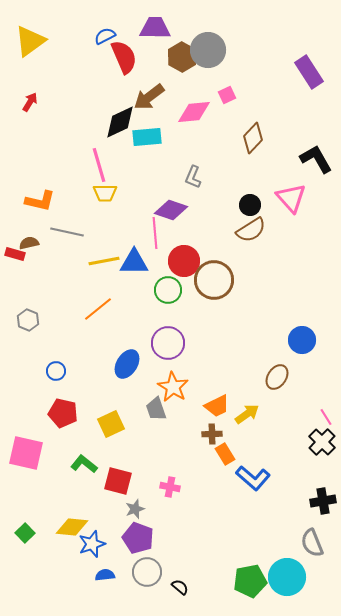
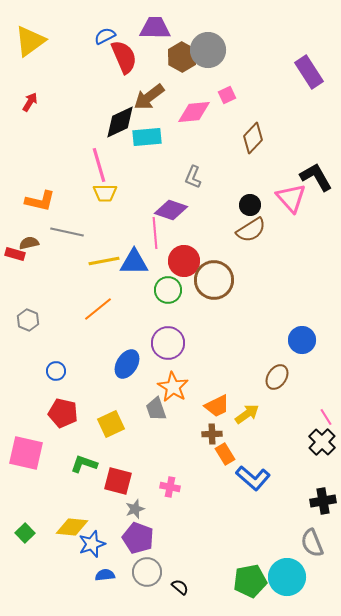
black L-shape at (316, 159): moved 18 px down
green L-shape at (84, 464): rotated 20 degrees counterclockwise
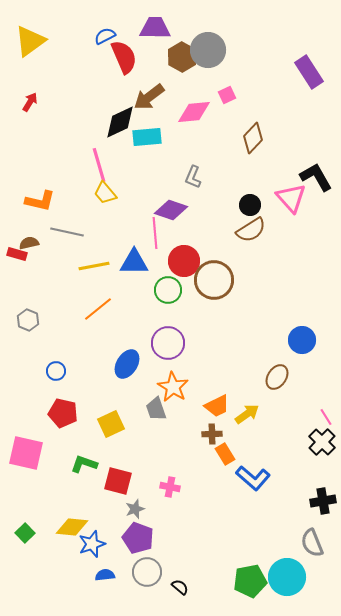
yellow trapezoid at (105, 193): rotated 50 degrees clockwise
red rectangle at (15, 254): moved 2 px right
yellow line at (104, 261): moved 10 px left, 5 px down
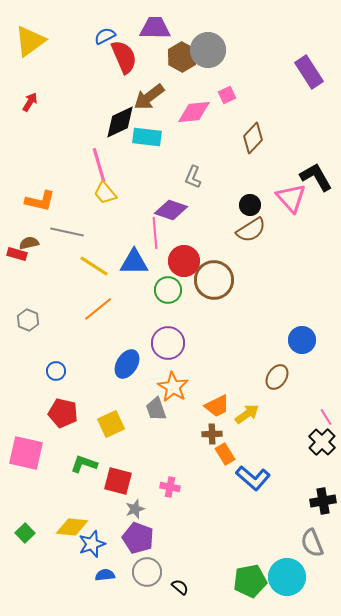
cyan rectangle at (147, 137): rotated 12 degrees clockwise
yellow line at (94, 266): rotated 44 degrees clockwise
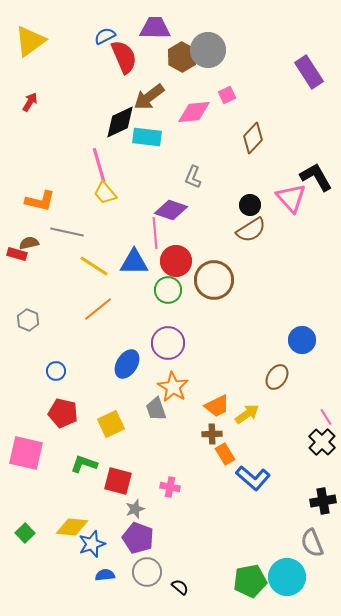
red circle at (184, 261): moved 8 px left
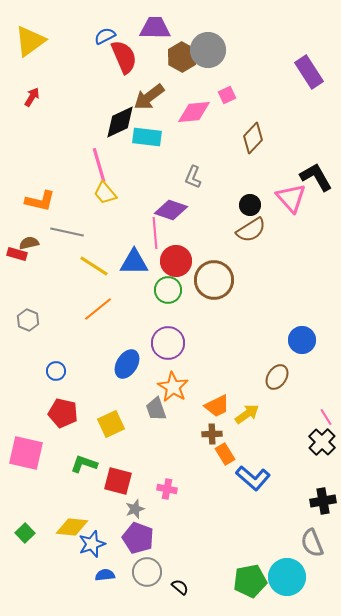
red arrow at (30, 102): moved 2 px right, 5 px up
pink cross at (170, 487): moved 3 px left, 2 px down
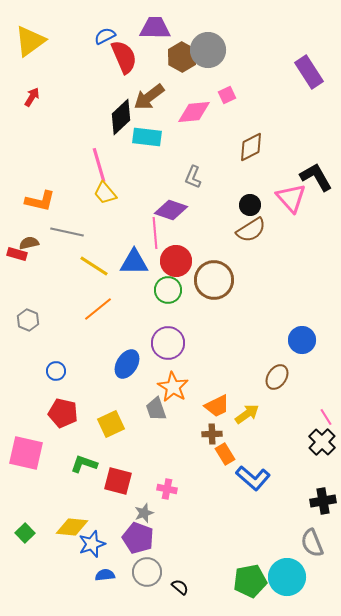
black diamond at (120, 122): moved 1 px right, 5 px up; rotated 18 degrees counterclockwise
brown diamond at (253, 138): moved 2 px left, 9 px down; rotated 20 degrees clockwise
gray star at (135, 509): moved 9 px right, 4 px down
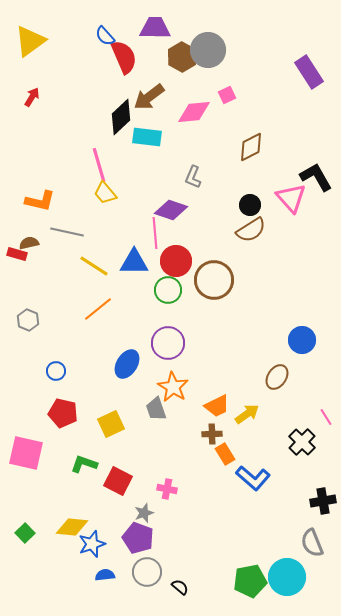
blue semicircle at (105, 36): rotated 105 degrees counterclockwise
black cross at (322, 442): moved 20 px left
red square at (118, 481): rotated 12 degrees clockwise
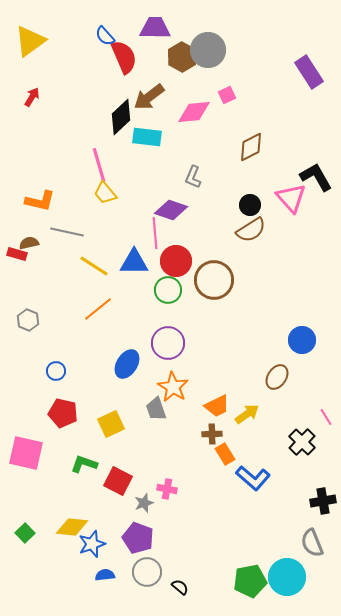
gray star at (144, 513): moved 10 px up
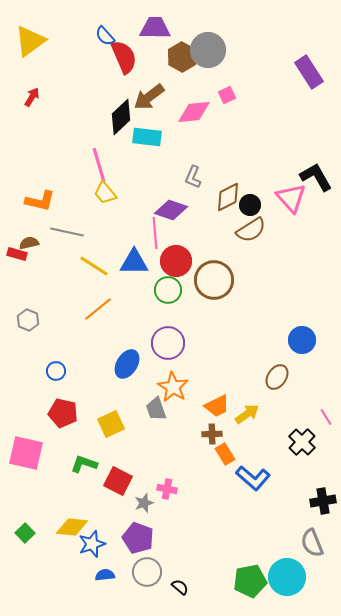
brown diamond at (251, 147): moved 23 px left, 50 px down
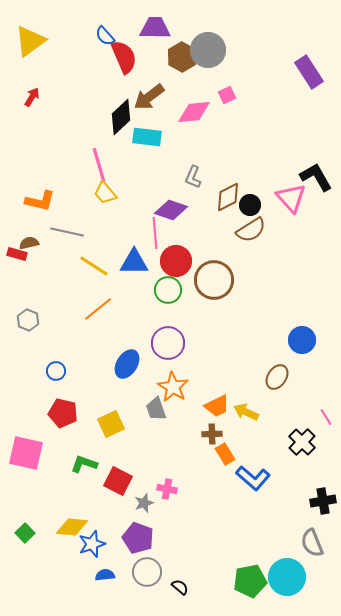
yellow arrow at (247, 414): moved 1 px left, 2 px up; rotated 120 degrees counterclockwise
